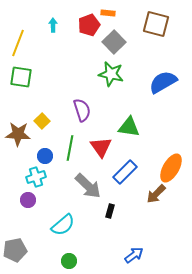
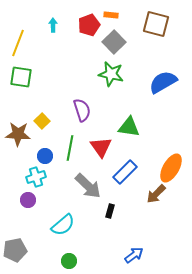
orange rectangle: moved 3 px right, 2 px down
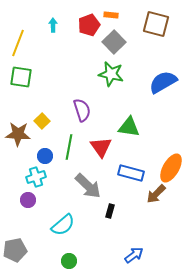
green line: moved 1 px left, 1 px up
blue rectangle: moved 6 px right, 1 px down; rotated 60 degrees clockwise
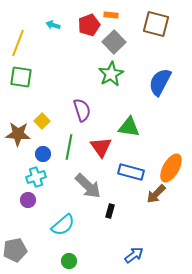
cyan arrow: rotated 72 degrees counterclockwise
green star: rotated 30 degrees clockwise
blue semicircle: moved 3 px left; rotated 32 degrees counterclockwise
blue circle: moved 2 px left, 2 px up
blue rectangle: moved 1 px up
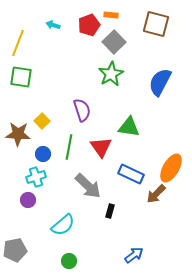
blue rectangle: moved 2 px down; rotated 10 degrees clockwise
